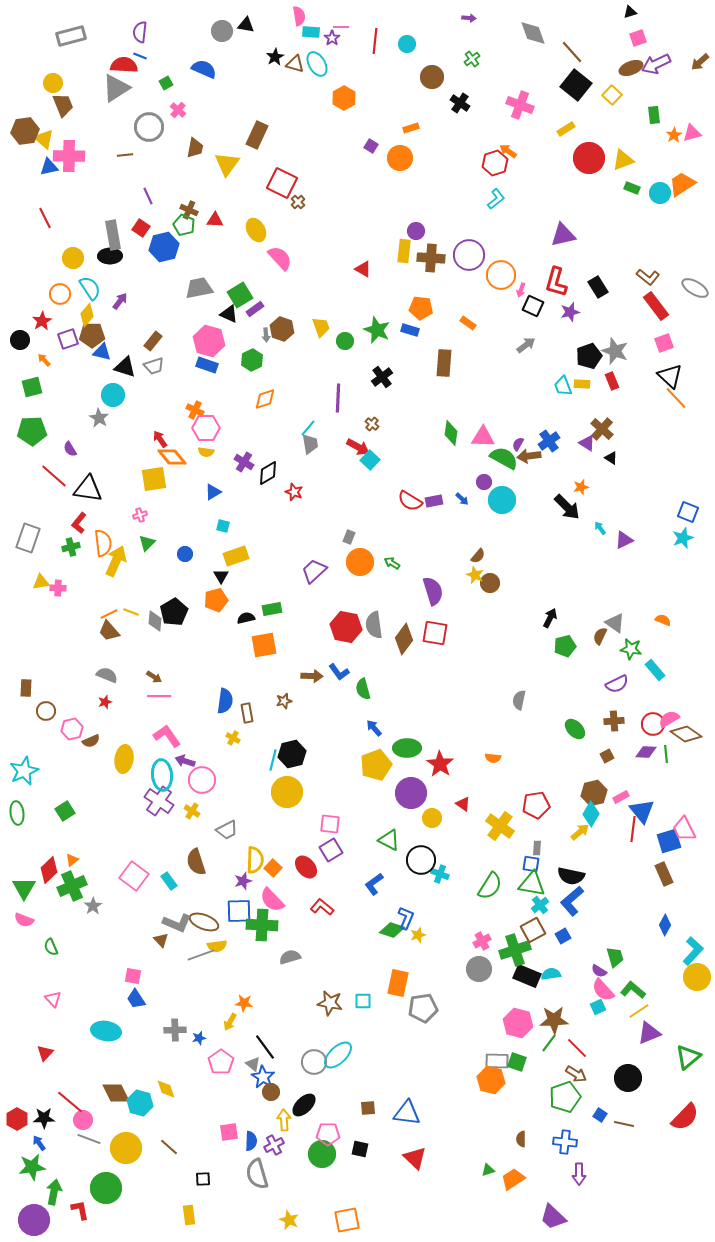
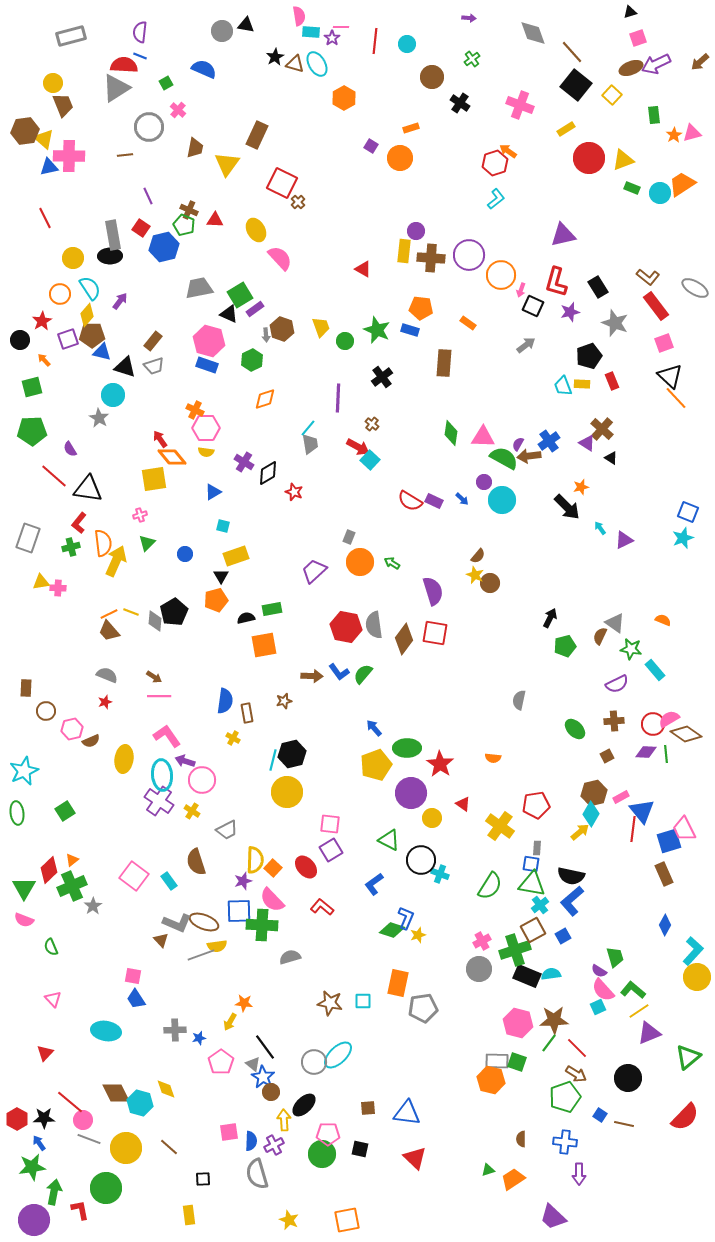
gray star at (615, 351): moved 28 px up
purple rectangle at (434, 501): rotated 36 degrees clockwise
green semicircle at (363, 689): moved 15 px up; rotated 55 degrees clockwise
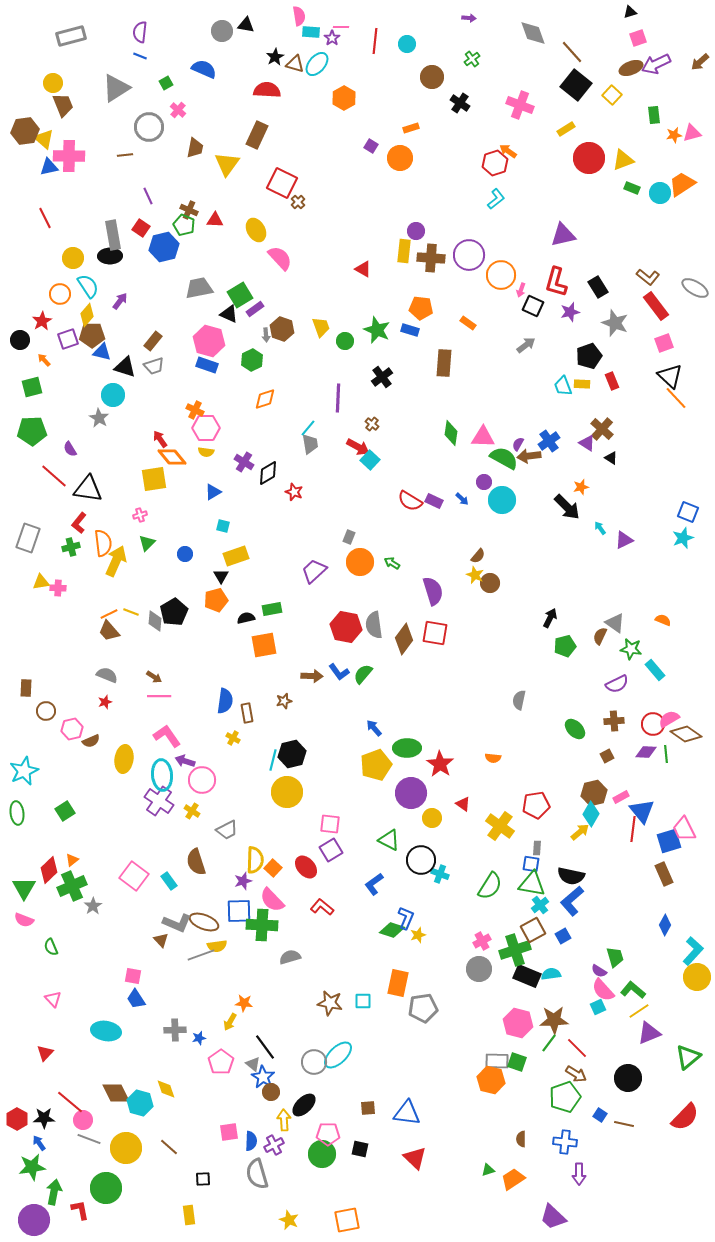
cyan ellipse at (317, 64): rotated 70 degrees clockwise
red semicircle at (124, 65): moved 143 px right, 25 px down
orange star at (674, 135): rotated 21 degrees clockwise
cyan semicircle at (90, 288): moved 2 px left, 2 px up
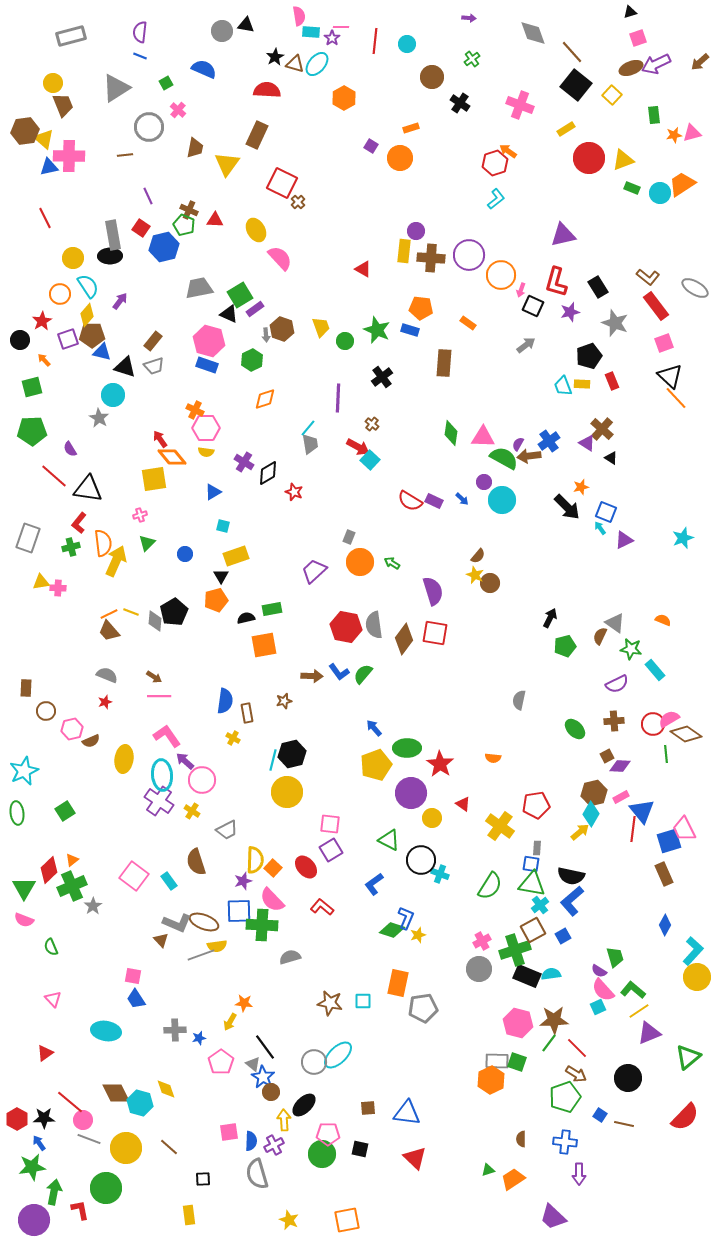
blue square at (688, 512): moved 82 px left
purple diamond at (646, 752): moved 26 px left, 14 px down
purple arrow at (185, 761): rotated 24 degrees clockwise
red triangle at (45, 1053): rotated 12 degrees clockwise
orange hexagon at (491, 1080): rotated 20 degrees clockwise
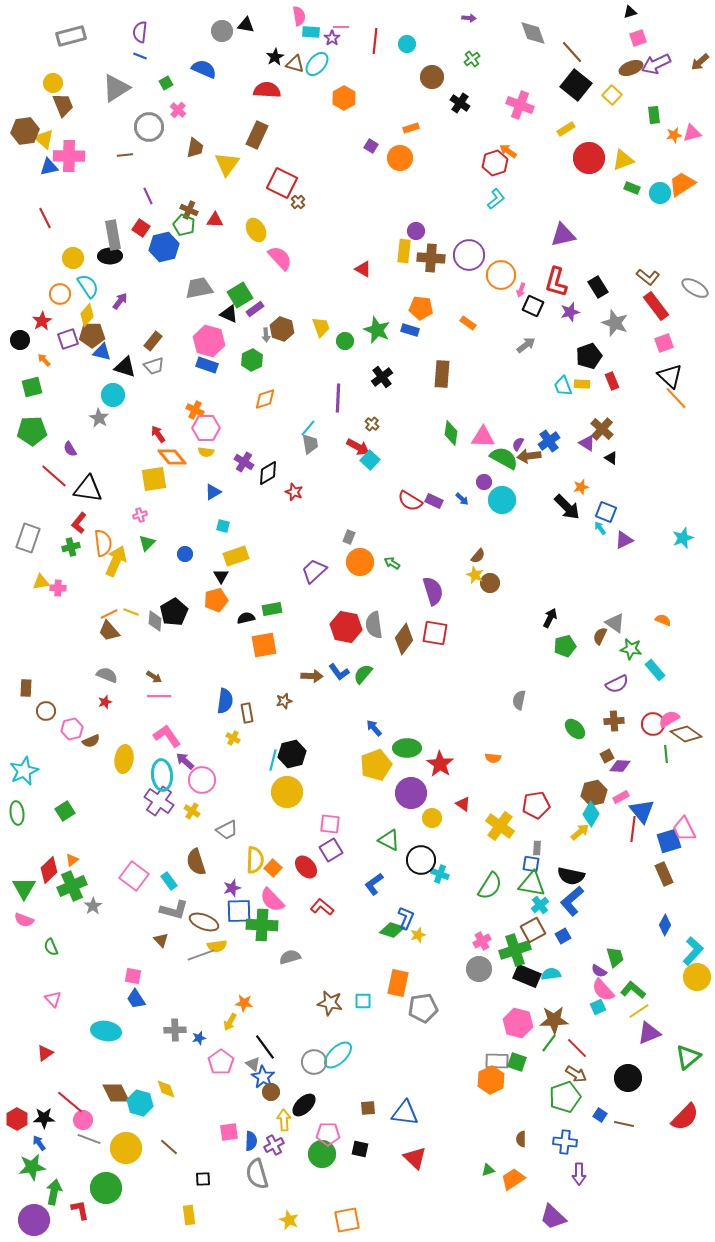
brown rectangle at (444, 363): moved 2 px left, 11 px down
red arrow at (160, 439): moved 2 px left, 5 px up
purple star at (243, 881): moved 11 px left, 7 px down
gray L-shape at (177, 923): moved 3 px left, 13 px up; rotated 8 degrees counterclockwise
blue triangle at (407, 1113): moved 2 px left
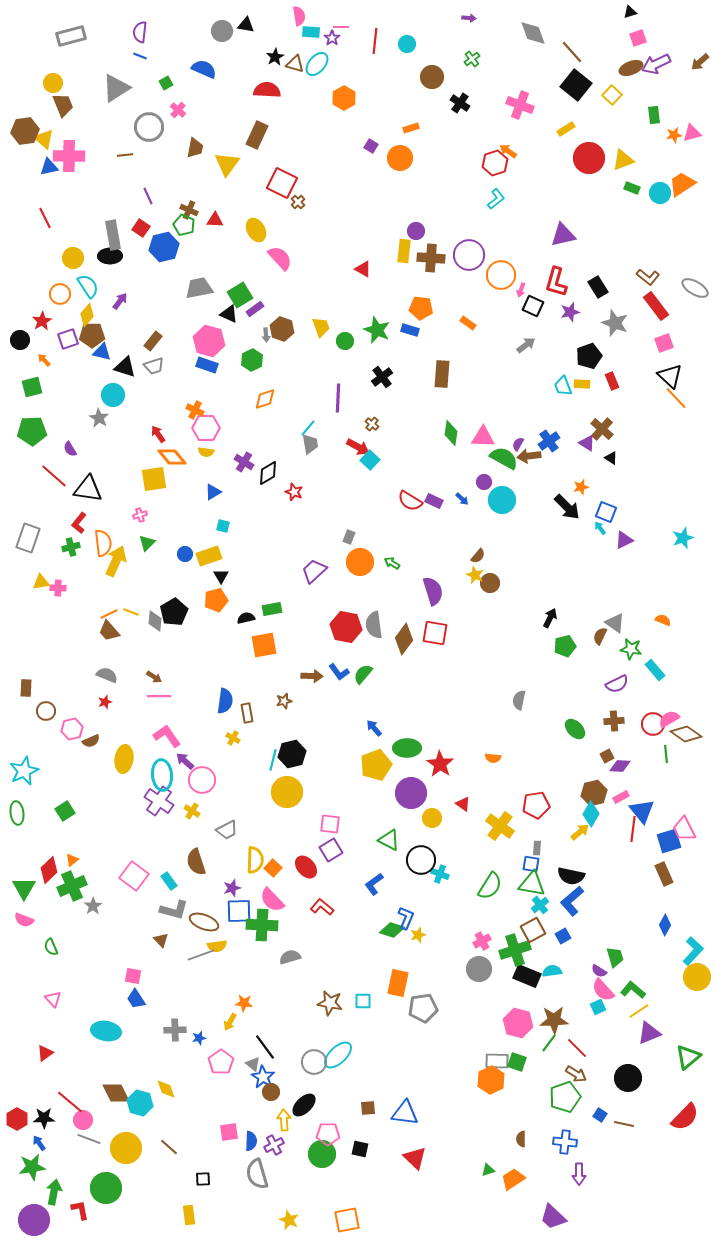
yellow rectangle at (236, 556): moved 27 px left
cyan semicircle at (551, 974): moved 1 px right, 3 px up
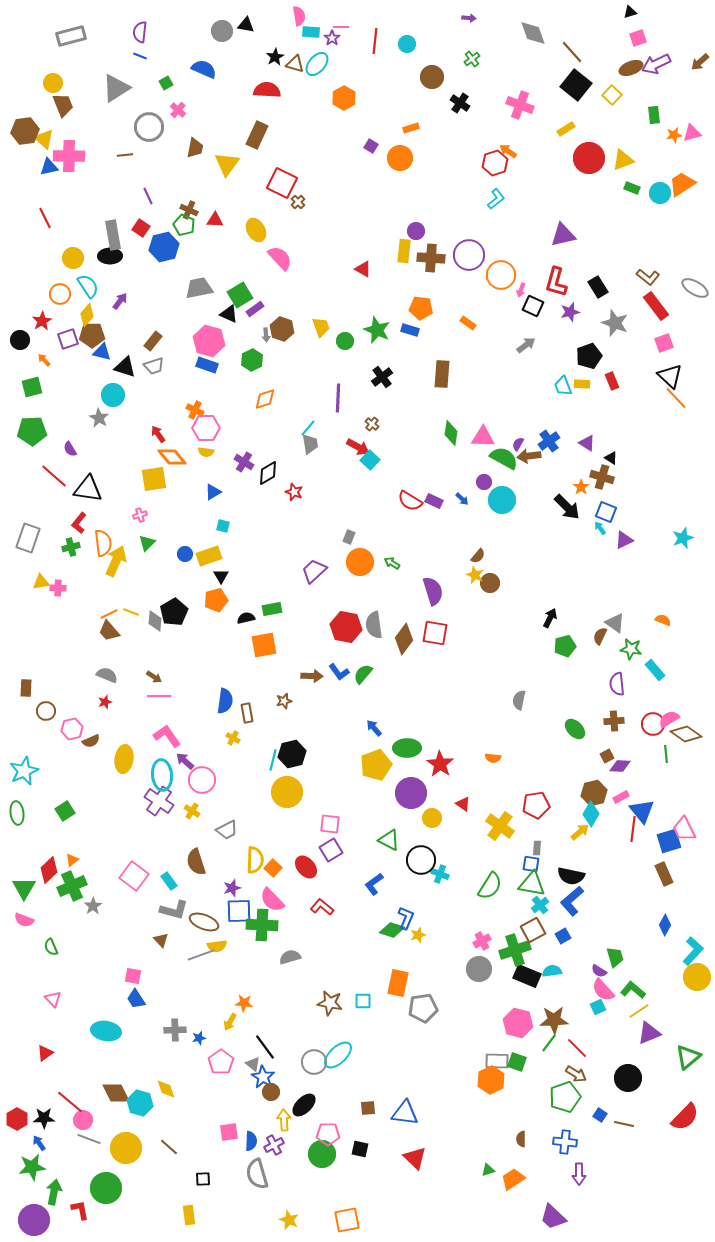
brown cross at (602, 429): moved 48 px down; rotated 25 degrees counterclockwise
orange star at (581, 487): rotated 21 degrees counterclockwise
purple semicircle at (617, 684): rotated 110 degrees clockwise
